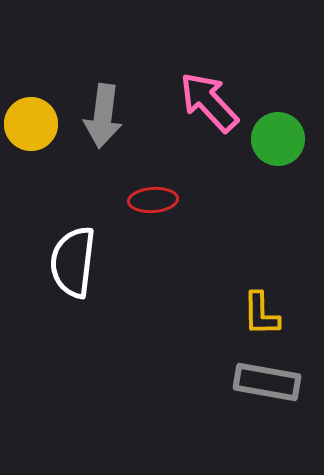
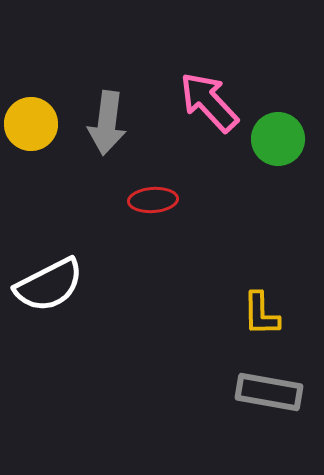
gray arrow: moved 4 px right, 7 px down
white semicircle: moved 24 px left, 23 px down; rotated 124 degrees counterclockwise
gray rectangle: moved 2 px right, 10 px down
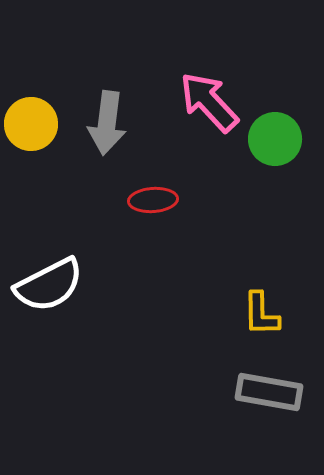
green circle: moved 3 px left
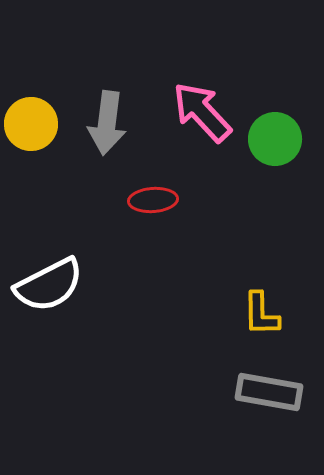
pink arrow: moved 7 px left, 10 px down
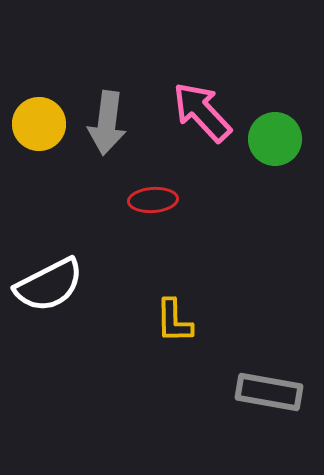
yellow circle: moved 8 px right
yellow L-shape: moved 87 px left, 7 px down
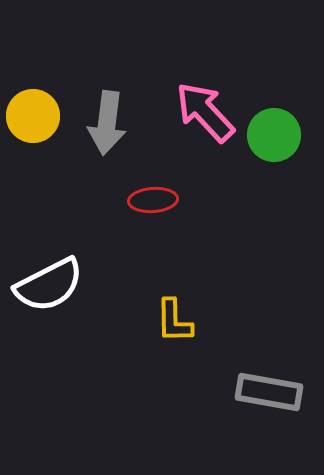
pink arrow: moved 3 px right
yellow circle: moved 6 px left, 8 px up
green circle: moved 1 px left, 4 px up
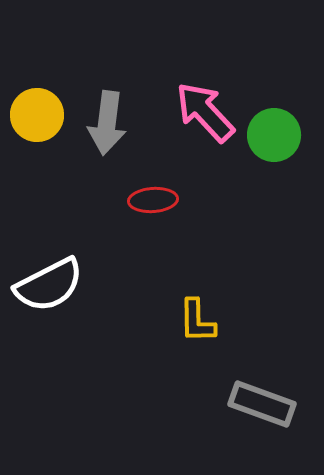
yellow circle: moved 4 px right, 1 px up
yellow L-shape: moved 23 px right
gray rectangle: moved 7 px left, 12 px down; rotated 10 degrees clockwise
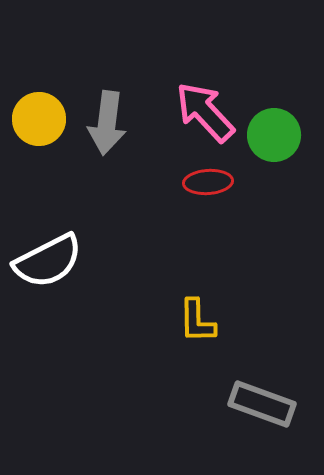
yellow circle: moved 2 px right, 4 px down
red ellipse: moved 55 px right, 18 px up
white semicircle: moved 1 px left, 24 px up
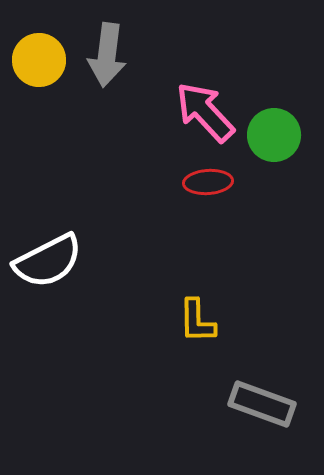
yellow circle: moved 59 px up
gray arrow: moved 68 px up
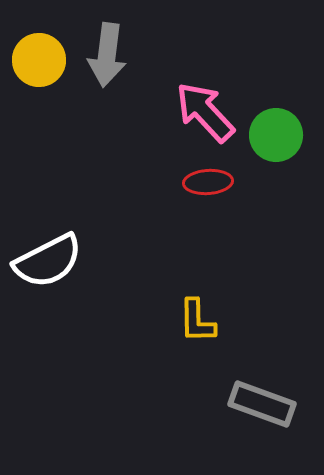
green circle: moved 2 px right
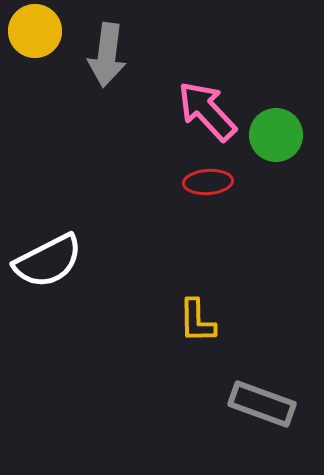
yellow circle: moved 4 px left, 29 px up
pink arrow: moved 2 px right, 1 px up
